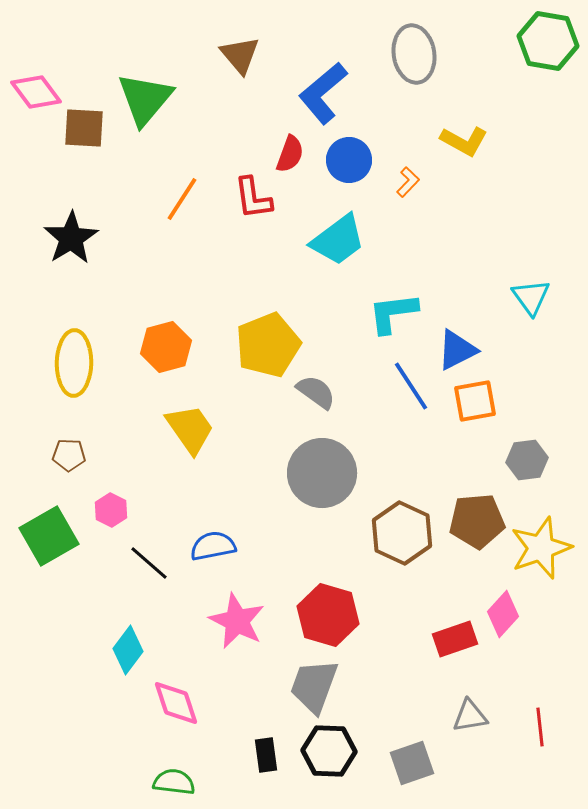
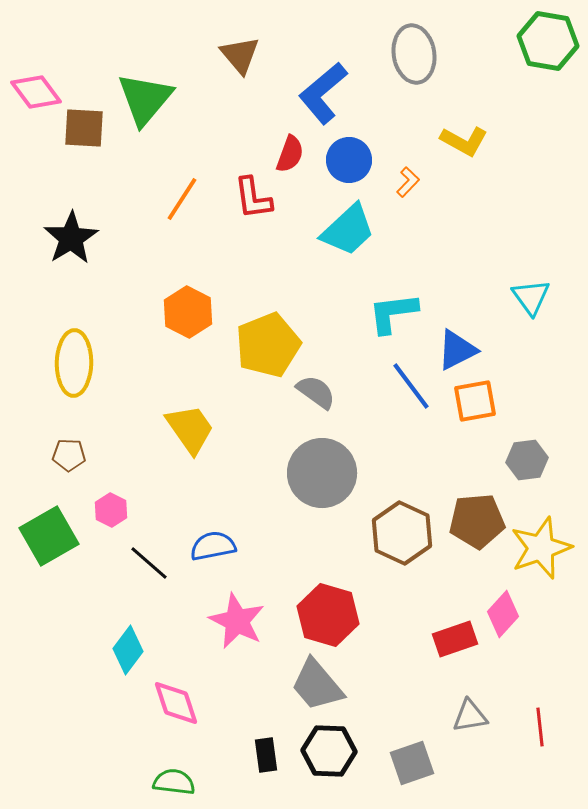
cyan trapezoid at (338, 240): moved 10 px right, 10 px up; rotated 6 degrees counterclockwise
orange hexagon at (166, 347): moved 22 px right, 35 px up; rotated 18 degrees counterclockwise
blue line at (411, 386): rotated 4 degrees counterclockwise
gray trapezoid at (314, 686): moved 3 px right, 1 px up; rotated 60 degrees counterclockwise
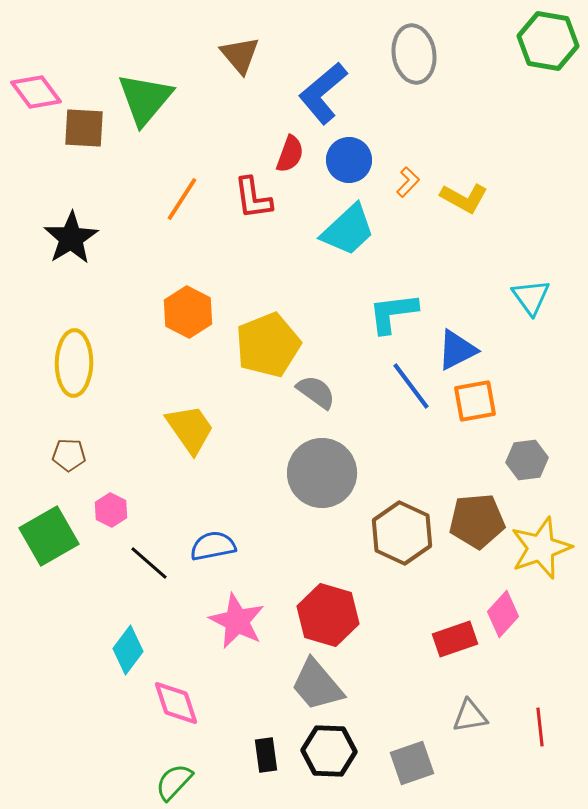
yellow L-shape at (464, 141): moved 57 px down
green semicircle at (174, 782): rotated 54 degrees counterclockwise
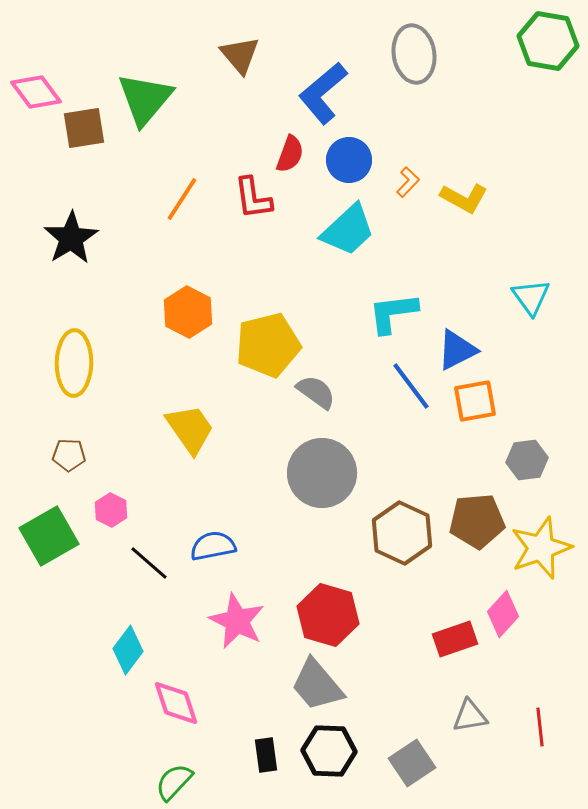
brown square at (84, 128): rotated 12 degrees counterclockwise
yellow pentagon at (268, 345): rotated 8 degrees clockwise
gray square at (412, 763): rotated 15 degrees counterclockwise
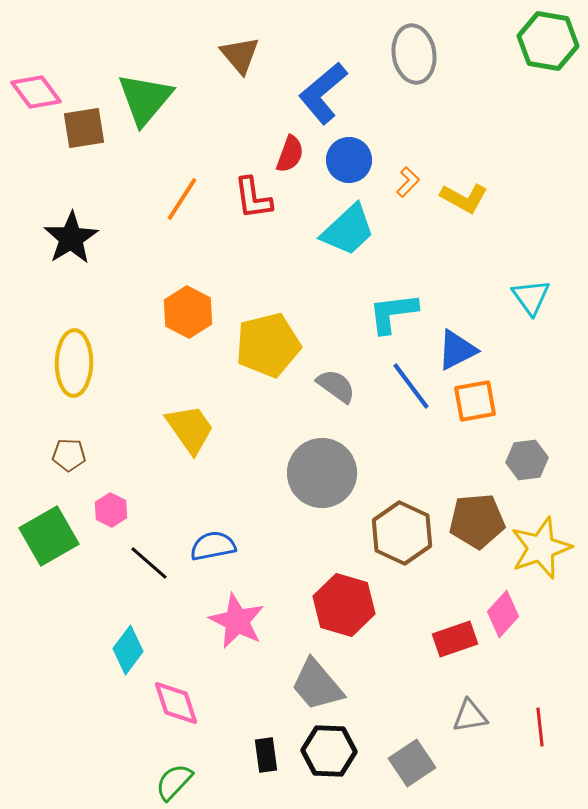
gray semicircle at (316, 392): moved 20 px right, 6 px up
red hexagon at (328, 615): moved 16 px right, 10 px up
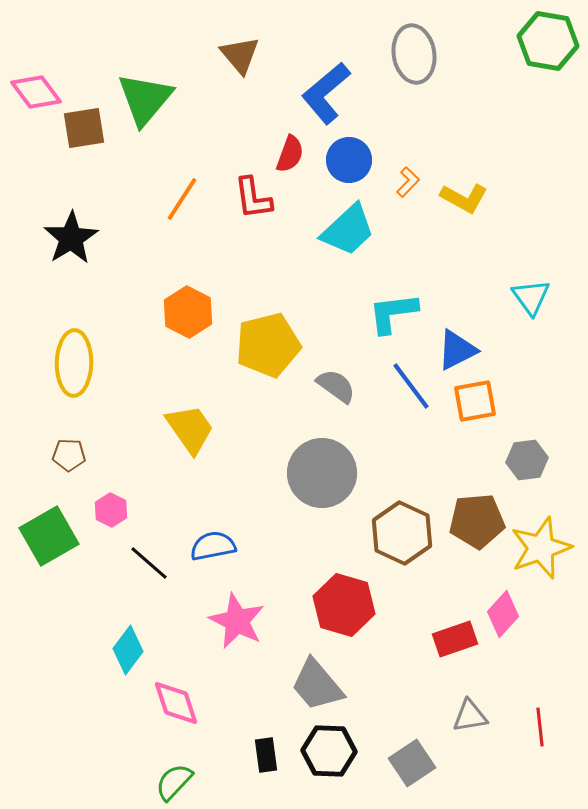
blue L-shape at (323, 93): moved 3 px right
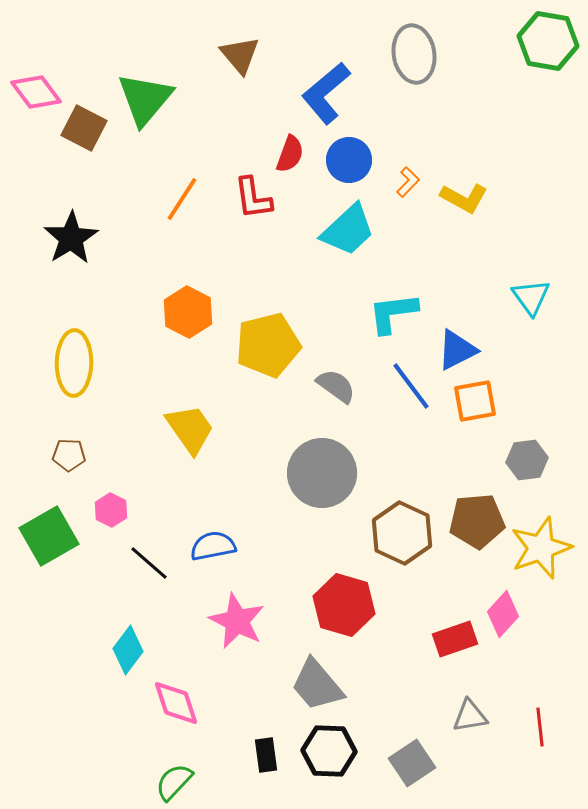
brown square at (84, 128): rotated 36 degrees clockwise
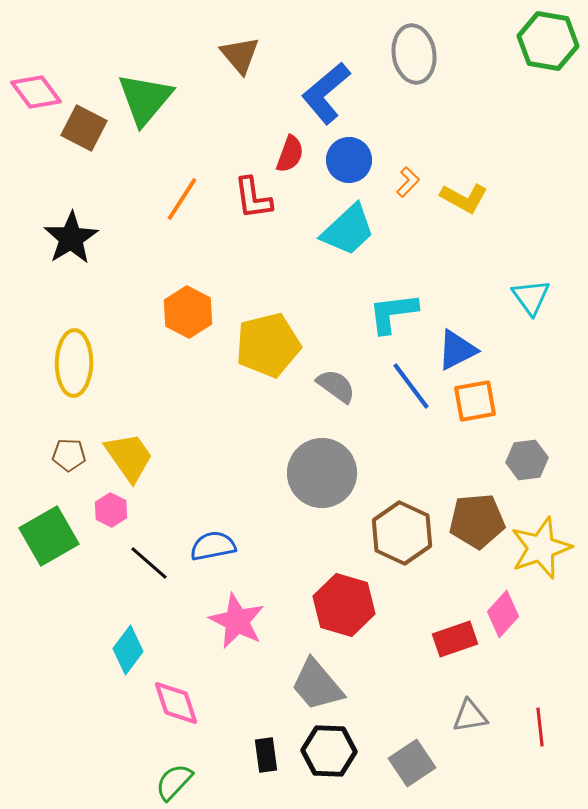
yellow trapezoid at (190, 429): moved 61 px left, 28 px down
